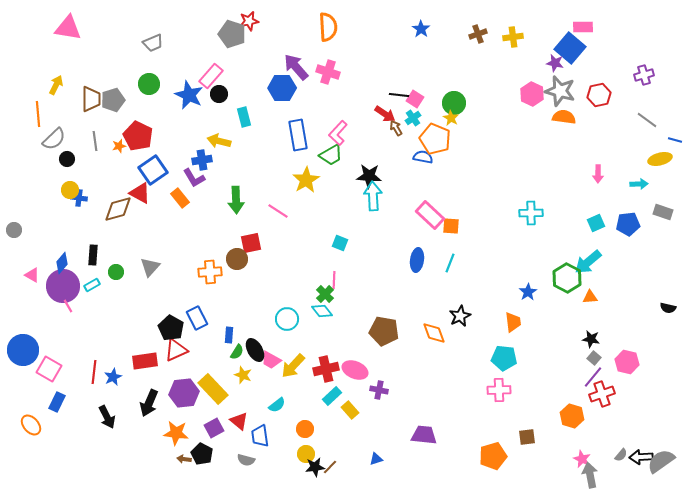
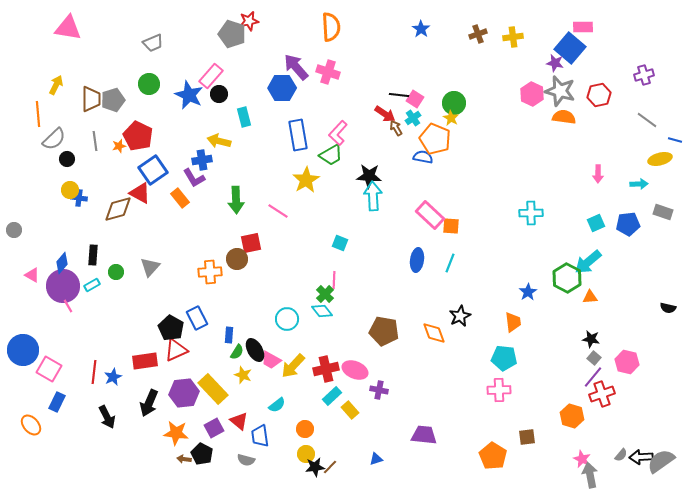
orange semicircle at (328, 27): moved 3 px right
orange pentagon at (493, 456): rotated 24 degrees counterclockwise
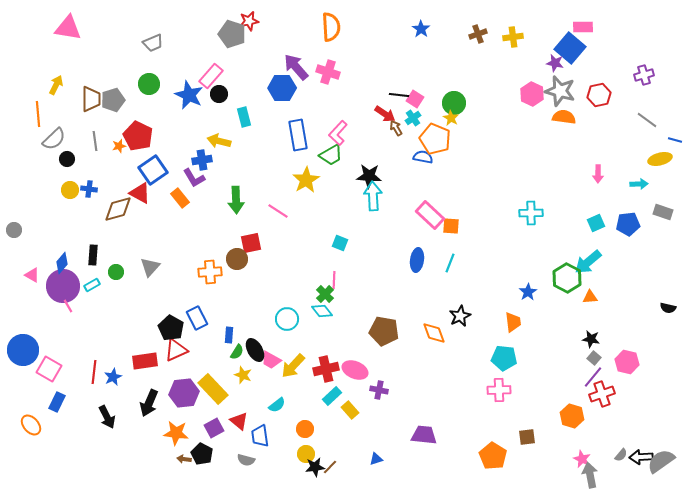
blue cross at (79, 198): moved 10 px right, 9 px up
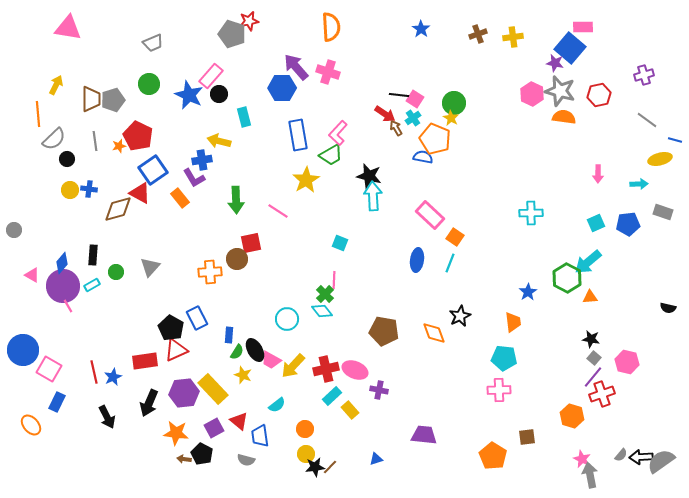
black star at (369, 176): rotated 10 degrees clockwise
orange square at (451, 226): moved 4 px right, 11 px down; rotated 30 degrees clockwise
red line at (94, 372): rotated 20 degrees counterclockwise
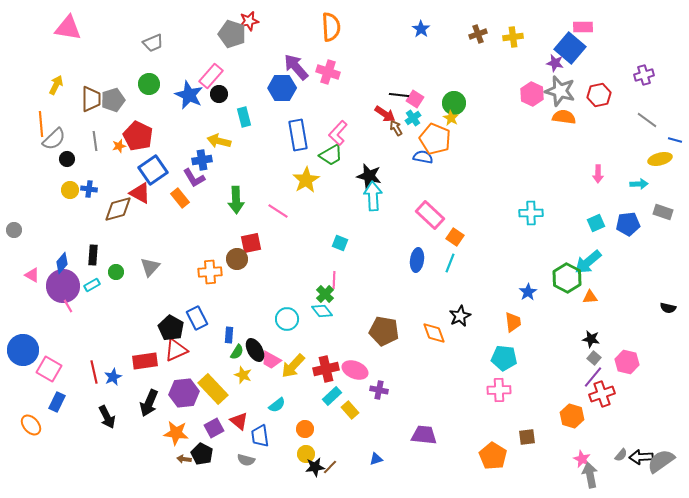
orange line at (38, 114): moved 3 px right, 10 px down
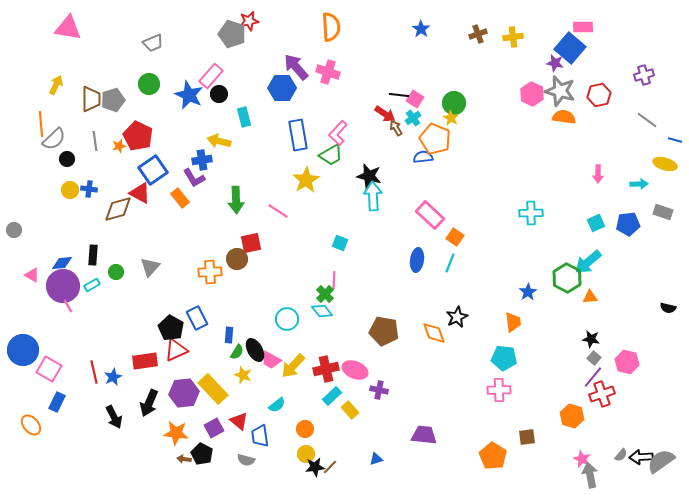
blue semicircle at (423, 157): rotated 18 degrees counterclockwise
yellow ellipse at (660, 159): moved 5 px right, 5 px down; rotated 30 degrees clockwise
blue diamond at (62, 263): rotated 45 degrees clockwise
black star at (460, 316): moved 3 px left, 1 px down
black arrow at (107, 417): moved 7 px right
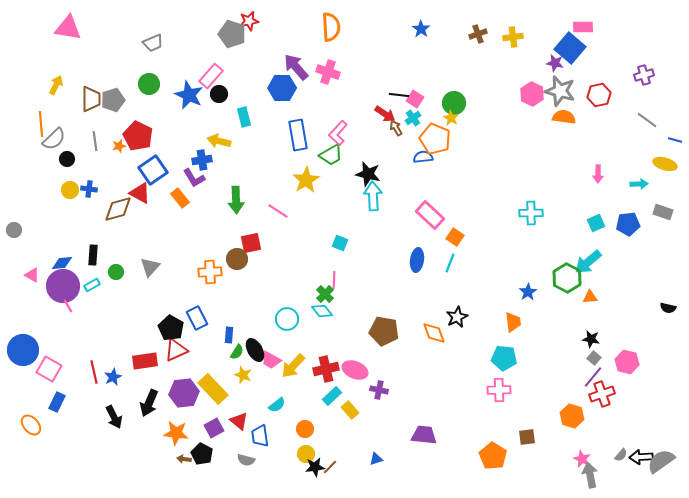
black star at (369, 176): moved 1 px left, 2 px up
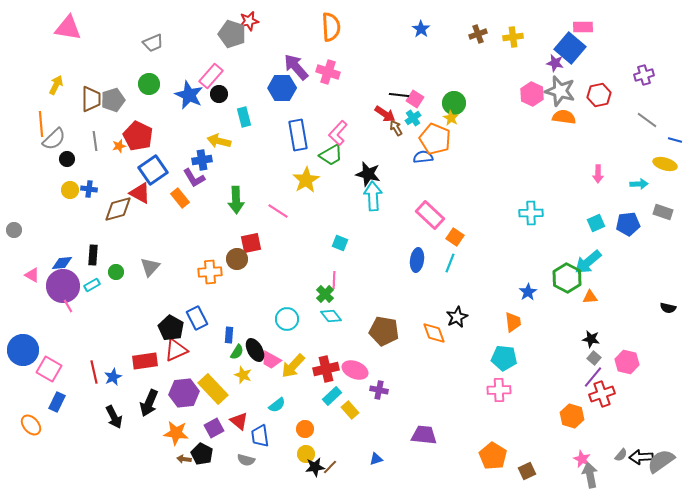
cyan diamond at (322, 311): moved 9 px right, 5 px down
brown square at (527, 437): moved 34 px down; rotated 18 degrees counterclockwise
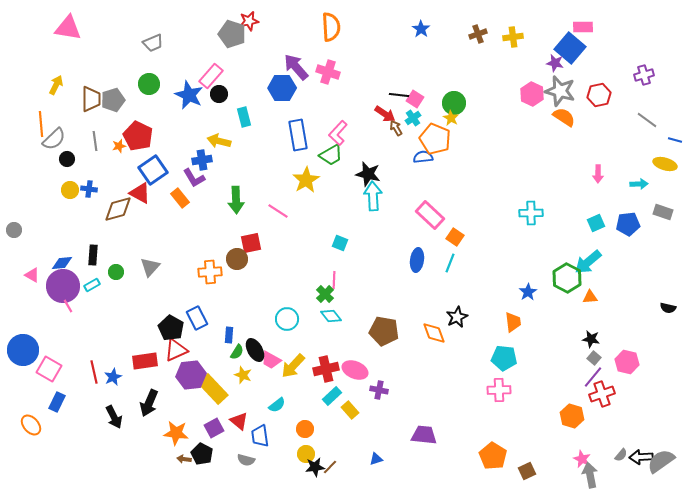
orange semicircle at (564, 117): rotated 25 degrees clockwise
purple hexagon at (184, 393): moved 7 px right, 18 px up
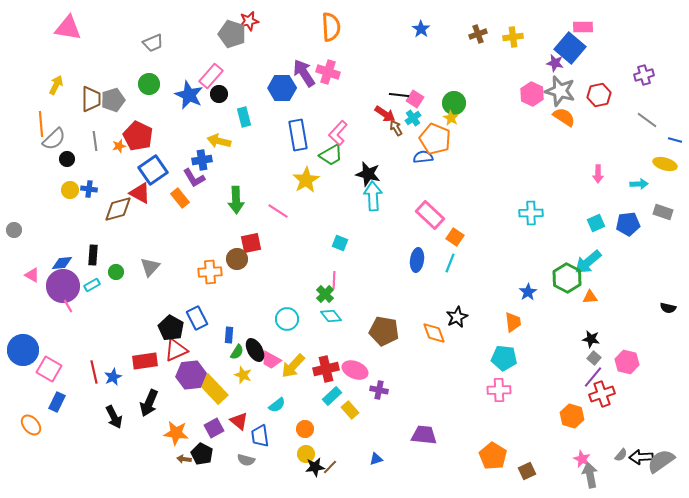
purple arrow at (296, 67): moved 8 px right, 6 px down; rotated 8 degrees clockwise
